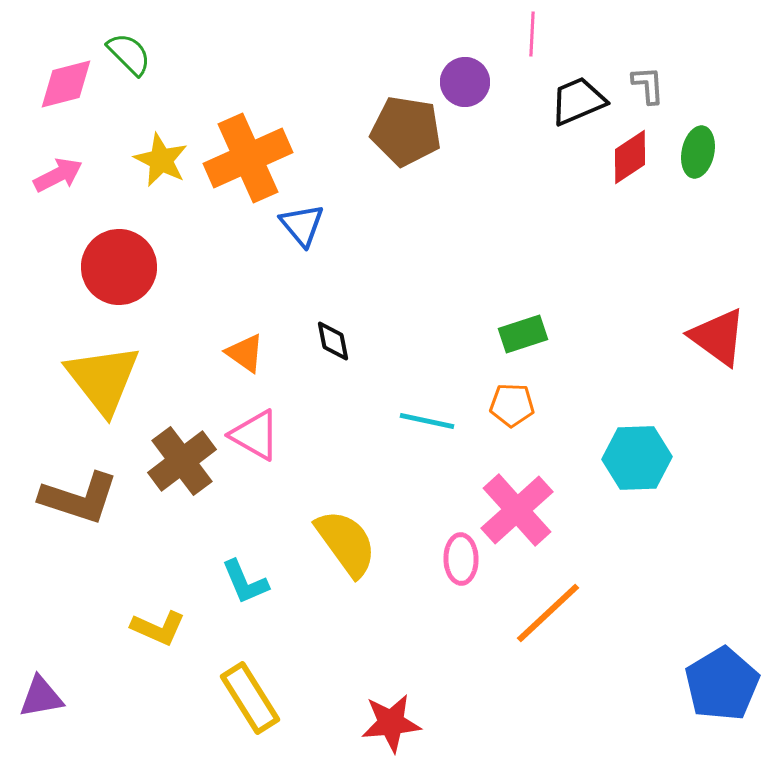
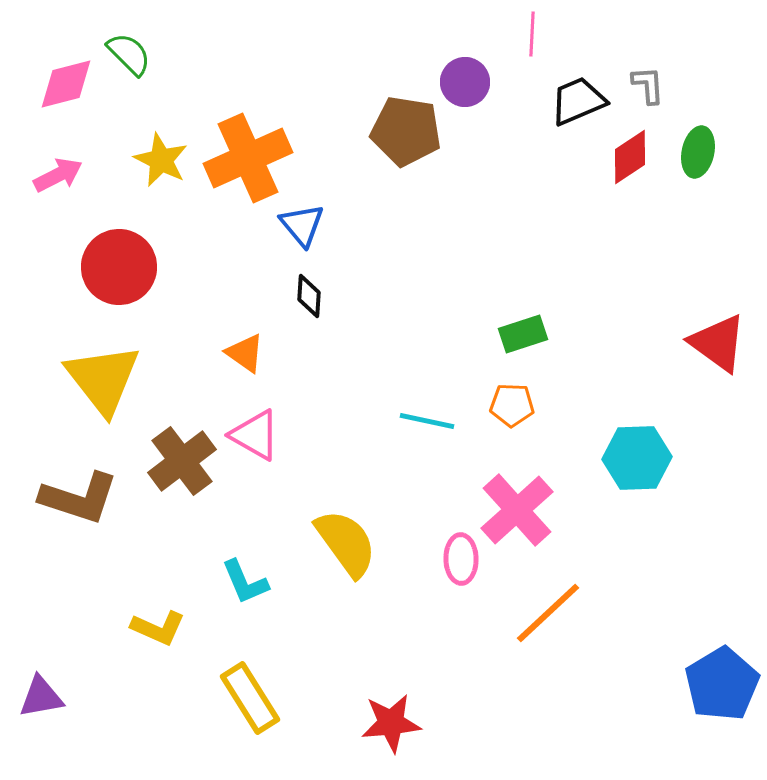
red triangle: moved 6 px down
black diamond: moved 24 px left, 45 px up; rotated 15 degrees clockwise
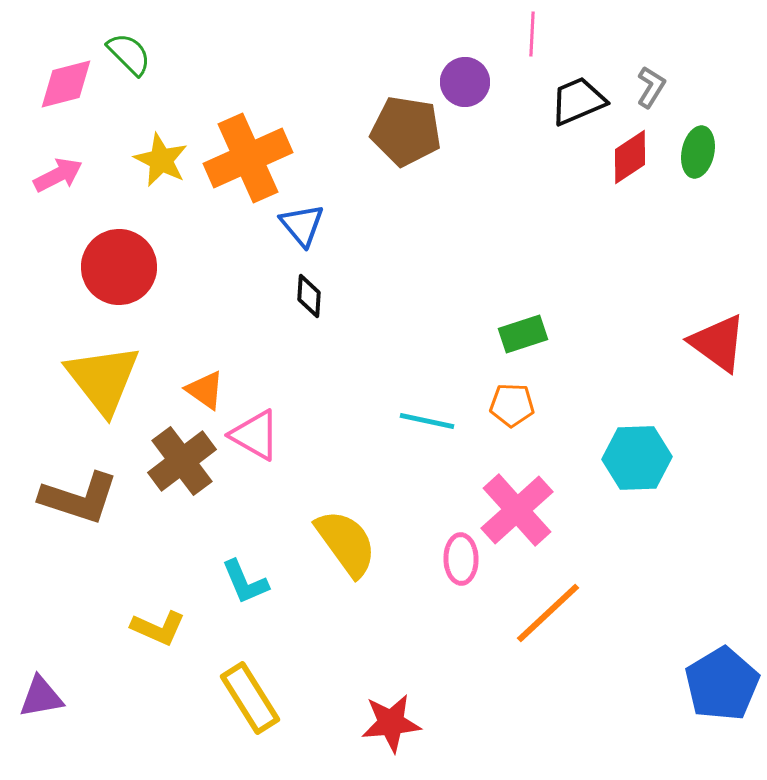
gray L-shape: moved 3 px right, 2 px down; rotated 36 degrees clockwise
orange triangle: moved 40 px left, 37 px down
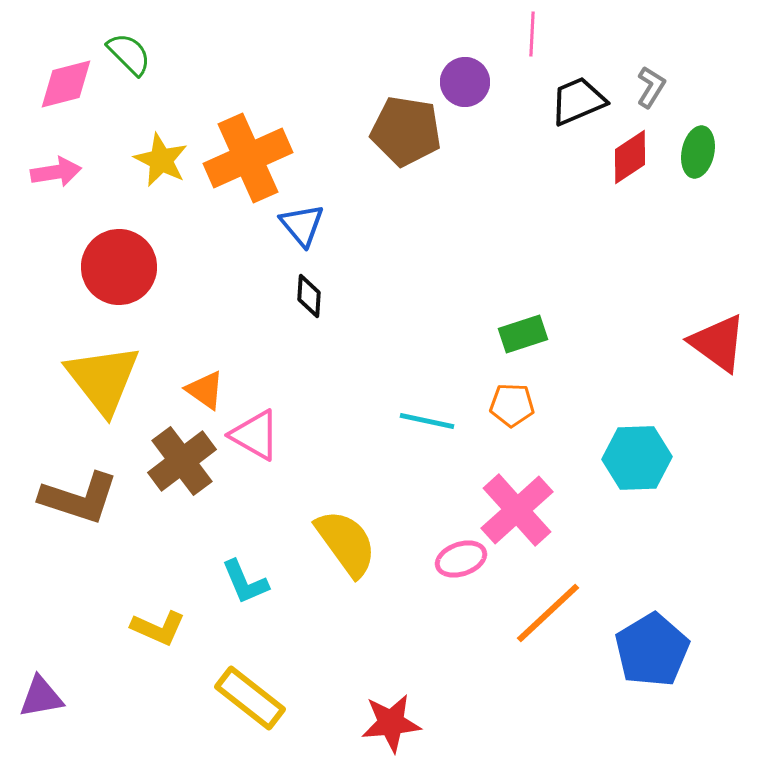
pink arrow: moved 2 px left, 3 px up; rotated 18 degrees clockwise
pink ellipse: rotated 72 degrees clockwise
blue pentagon: moved 70 px left, 34 px up
yellow rectangle: rotated 20 degrees counterclockwise
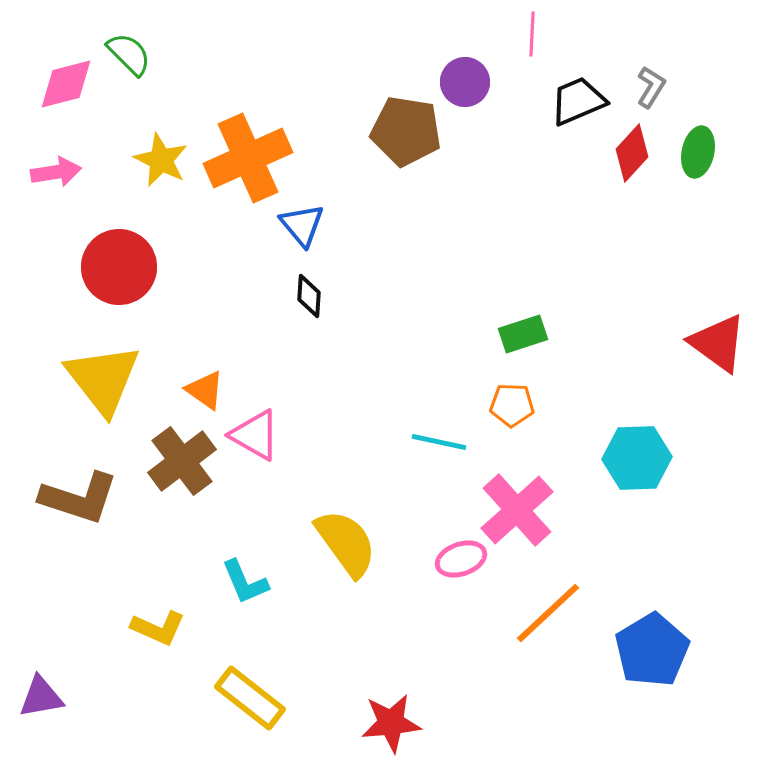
red diamond: moved 2 px right, 4 px up; rotated 14 degrees counterclockwise
cyan line: moved 12 px right, 21 px down
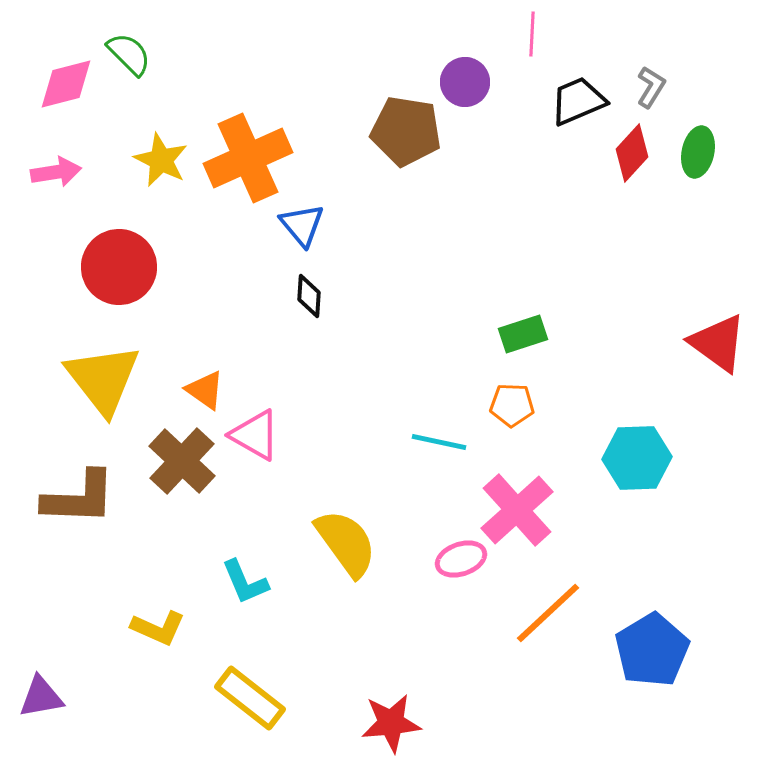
brown cross: rotated 10 degrees counterclockwise
brown L-shape: rotated 16 degrees counterclockwise
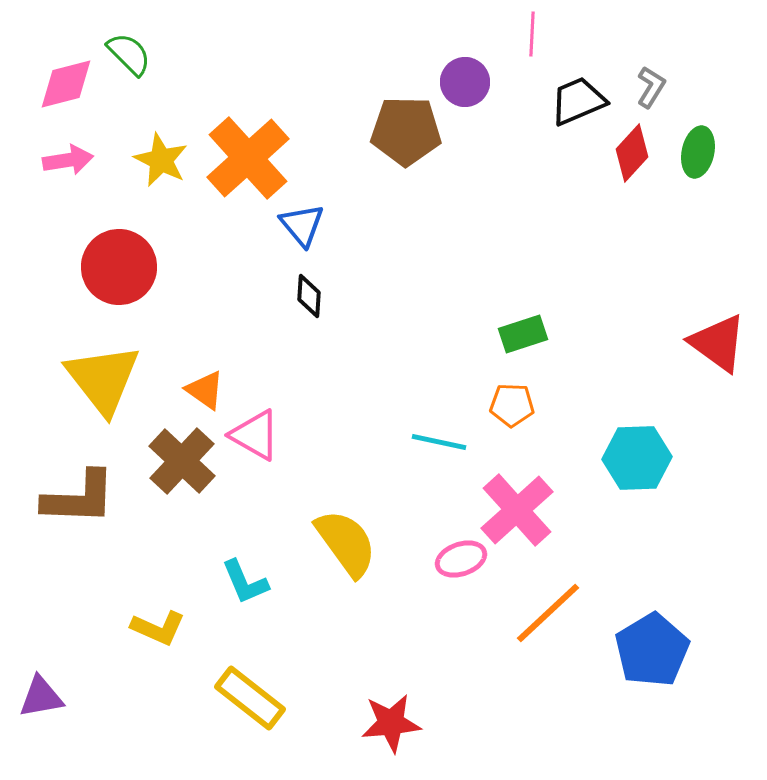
brown pentagon: rotated 8 degrees counterclockwise
orange cross: rotated 18 degrees counterclockwise
pink arrow: moved 12 px right, 12 px up
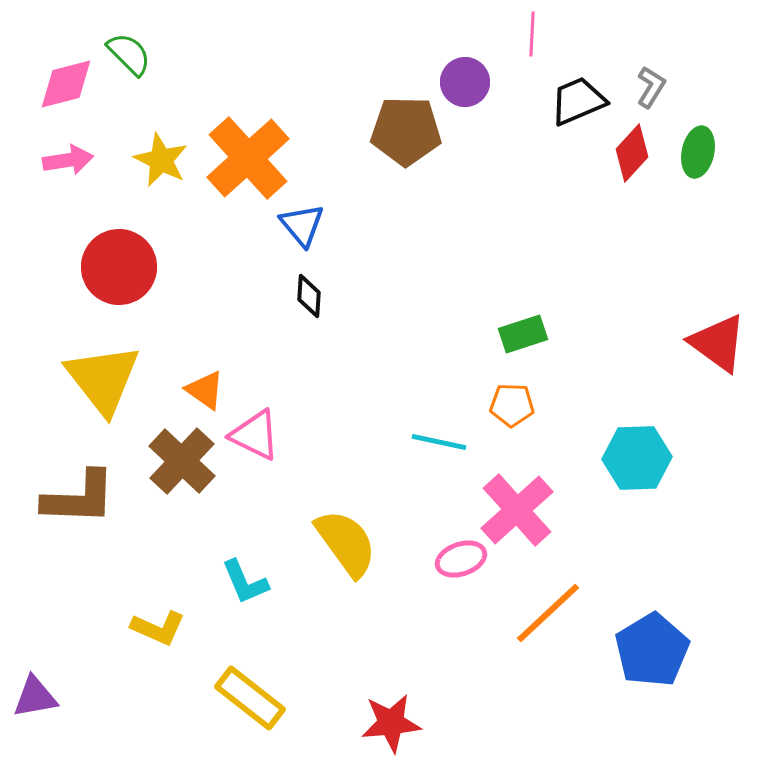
pink triangle: rotated 4 degrees counterclockwise
purple triangle: moved 6 px left
